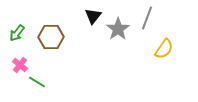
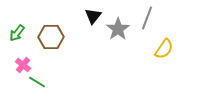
pink cross: moved 3 px right
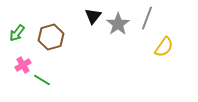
gray star: moved 5 px up
brown hexagon: rotated 15 degrees counterclockwise
yellow semicircle: moved 2 px up
pink cross: rotated 21 degrees clockwise
green line: moved 5 px right, 2 px up
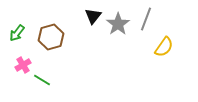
gray line: moved 1 px left, 1 px down
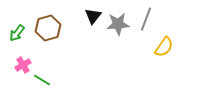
gray star: rotated 30 degrees clockwise
brown hexagon: moved 3 px left, 9 px up
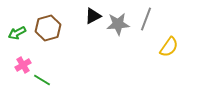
black triangle: rotated 24 degrees clockwise
green arrow: rotated 24 degrees clockwise
yellow semicircle: moved 5 px right
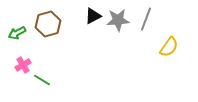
gray star: moved 4 px up
brown hexagon: moved 4 px up
